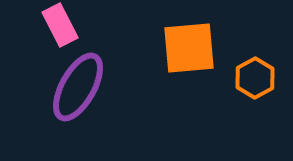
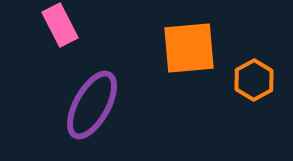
orange hexagon: moved 1 px left, 2 px down
purple ellipse: moved 14 px right, 18 px down
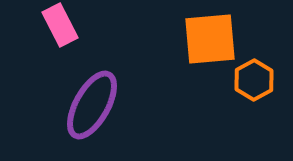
orange square: moved 21 px right, 9 px up
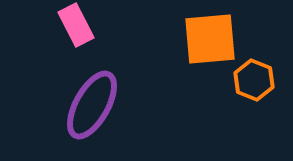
pink rectangle: moved 16 px right
orange hexagon: rotated 9 degrees counterclockwise
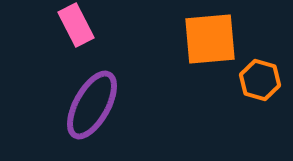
orange hexagon: moved 6 px right; rotated 6 degrees counterclockwise
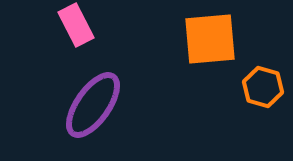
orange hexagon: moved 3 px right, 7 px down
purple ellipse: moved 1 px right; rotated 6 degrees clockwise
